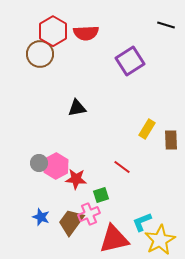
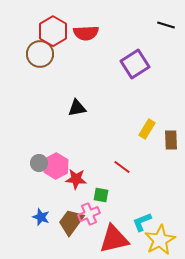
purple square: moved 5 px right, 3 px down
green square: rotated 28 degrees clockwise
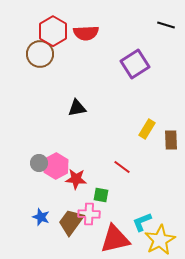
pink cross: rotated 25 degrees clockwise
red triangle: moved 1 px right
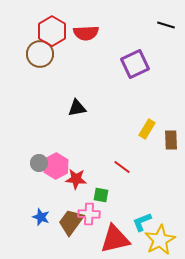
red hexagon: moved 1 px left
purple square: rotated 8 degrees clockwise
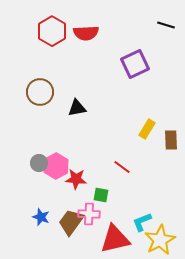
brown circle: moved 38 px down
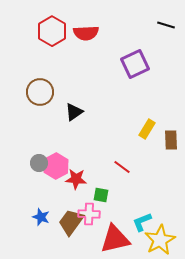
black triangle: moved 3 px left, 4 px down; rotated 24 degrees counterclockwise
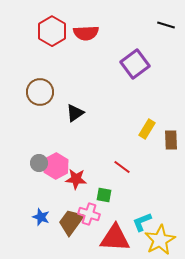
purple square: rotated 12 degrees counterclockwise
black triangle: moved 1 px right, 1 px down
green square: moved 3 px right
pink cross: rotated 15 degrees clockwise
red triangle: moved 1 px up; rotated 16 degrees clockwise
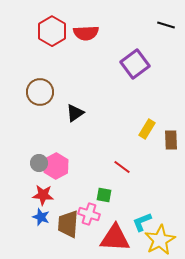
red star: moved 33 px left, 16 px down
brown trapezoid: moved 3 px left, 2 px down; rotated 32 degrees counterclockwise
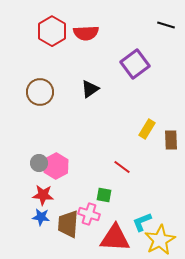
black triangle: moved 15 px right, 24 px up
blue star: rotated 12 degrees counterclockwise
